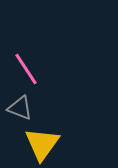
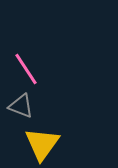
gray triangle: moved 1 px right, 2 px up
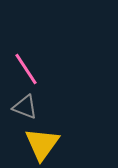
gray triangle: moved 4 px right, 1 px down
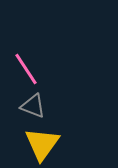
gray triangle: moved 8 px right, 1 px up
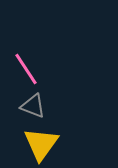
yellow triangle: moved 1 px left
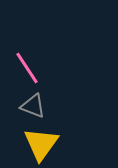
pink line: moved 1 px right, 1 px up
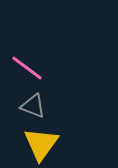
pink line: rotated 20 degrees counterclockwise
